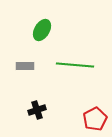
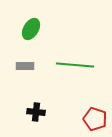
green ellipse: moved 11 px left, 1 px up
black cross: moved 1 px left, 2 px down; rotated 24 degrees clockwise
red pentagon: rotated 25 degrees counterclockwise
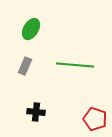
gray rectangle: rotated 66 degrees counterclockwise
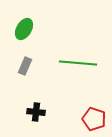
green ellipse: moved 7 px left
green line: moved 3 px right, 2 px up
red pentagon: moved 1 px left
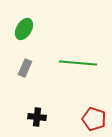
gray rectangle: moved 2 px down
black cross: moved 1 px right, 5 px down
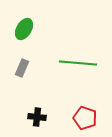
gray rectangle: moved 3 px left
red pentagon: moved 9 px left, 1 px up
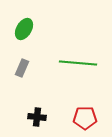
red pentagon: rotated 20 degrees counterclockwise
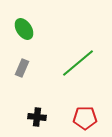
green ellipse: rotated 65 degrees counterclockwise
green line: rotated 45 degrees counterclockwise
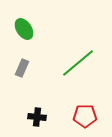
red pentagon: moved 2 px up
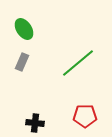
gray rectangle: moved 6 px up
black cross: moved 2 px left, 6 px down
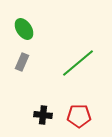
red pentagon: moved 6 px left
black cross: moved 8 px right, 8 px up
